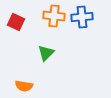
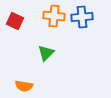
red square: moved 1 px left, 1 px up
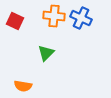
blue cross: moved 1 px left, 1 px down; rotated 30 degrees clockwise
orange semicircle: moved 1 px left
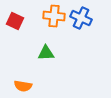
green triangle: rotated 42 degrees clockwise
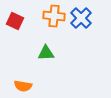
blue cross: rotated 20 degrees clockwise
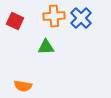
orange cross: rotated 10 degrees counterclockwise
green triangle: moved 6 px up
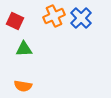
orange cross: rotated 20 degrees counterclockwise
green triangle: moved 22 px left, 2 px down
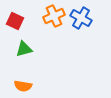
blue cross: rotated 15 degrees counterclockwise
green triangle: rotated 12 degrees counterclockwise
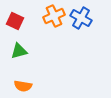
green triangle: moved 5 px left, 2 px down
